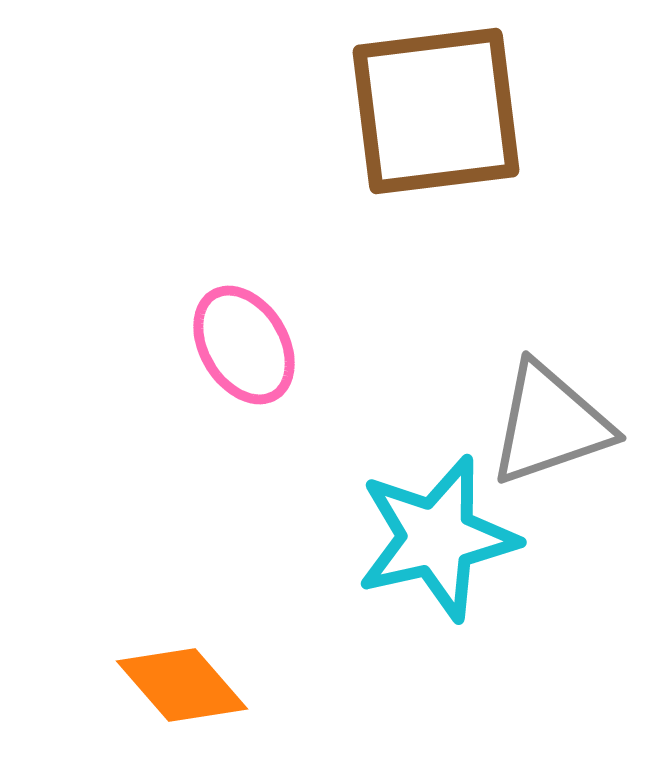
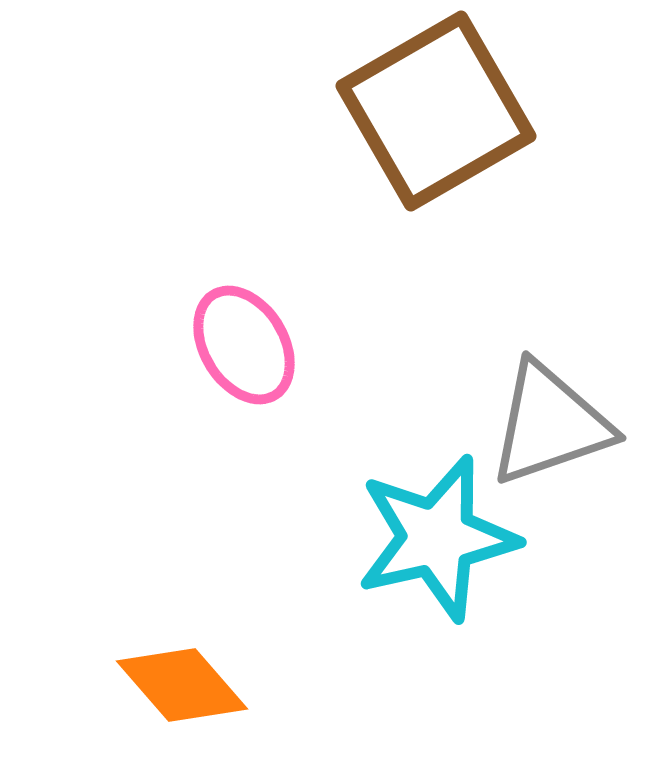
brown square: rotated 23 degrees counterclockwise
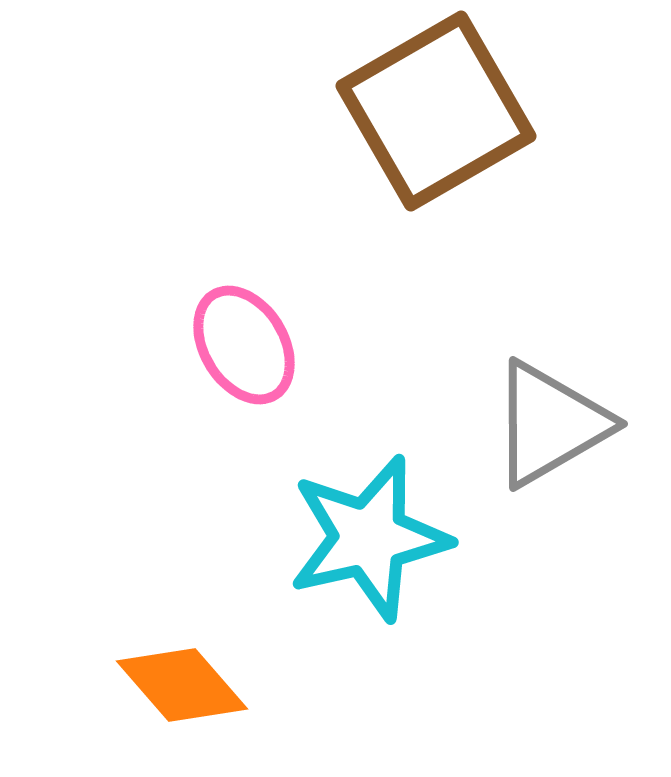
gray triangle: rotated 11 degrees counterclockwise
cyan star: moved 68 px left
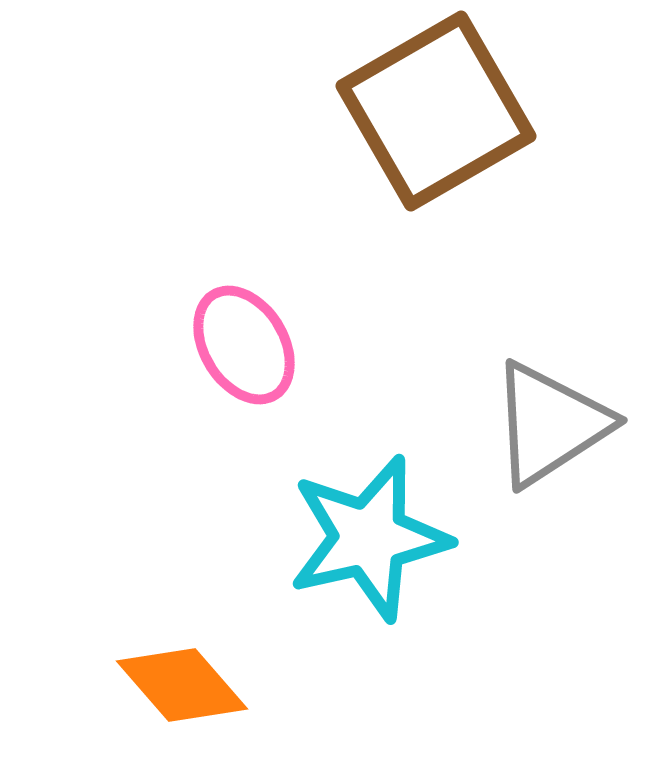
gray triangle: rotated 3 degrees counterclockwise
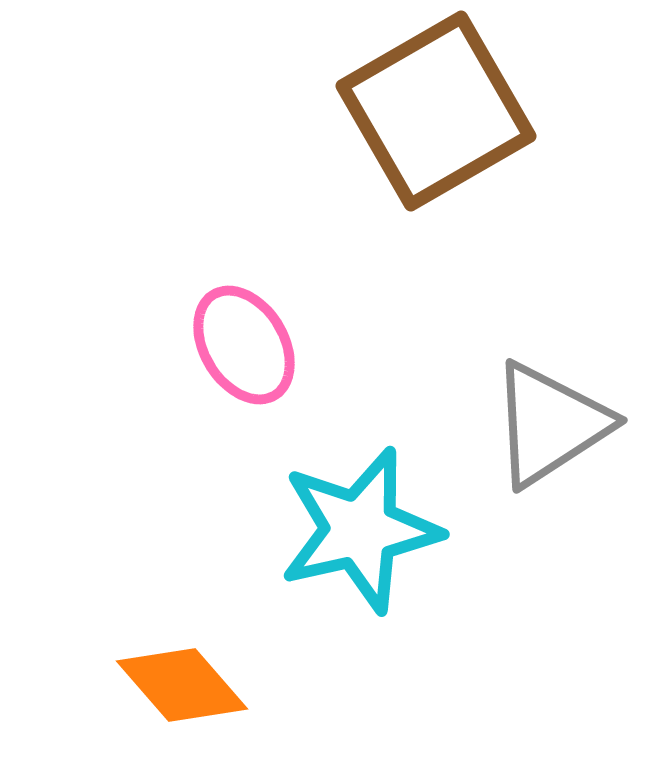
cyan star: moved 9 px left, 8 px up
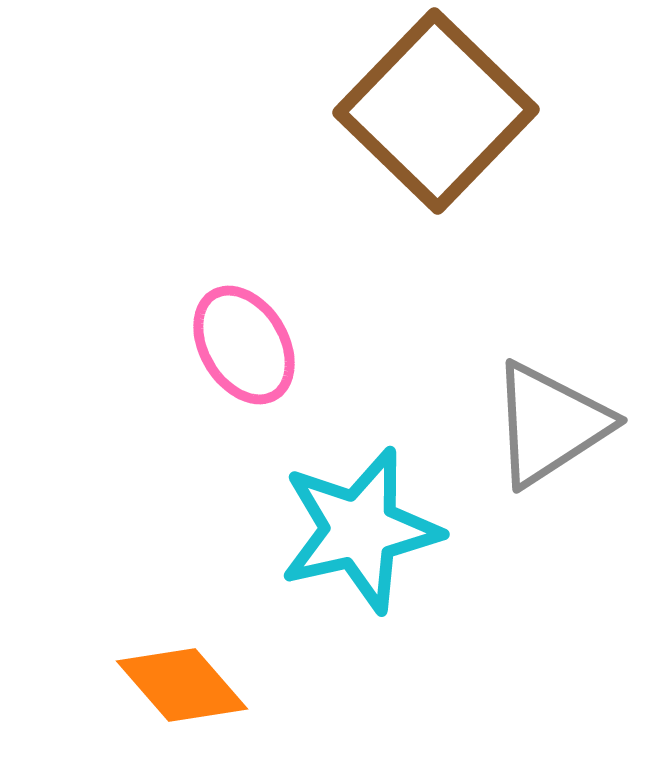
brown square: rotated 16 degrees counterclockwise
